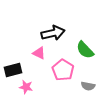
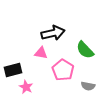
pink triangle: moved 2 px right; rotated 16 degrees counterclockwise
pink star: rotated 16 degrees clockwise
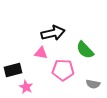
pink pentagon: rotated 30 degrees counterclockwise
gray semicircle: moved 5 px right, 2 px up
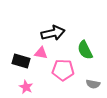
green semicircle: rotated 18 degrees clockwise
black rectangle: moved 8 px right, 9 px up; rotated 30 degrees clockwise
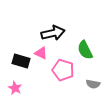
pink triangle: rotated 16 degrees clockwise
pink pentagon: rotated 15 degrees clockwise
pink star: moved 11 px left, 1 px down
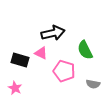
black rectangle: moved 1 px left, 1 px up
pink pentagon: moved 1 px right, 1 px down
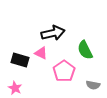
pink pentagon: rotated 20 degrees clockwise
gray semicircle: moved 1 px down
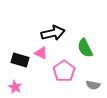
green semicircle: moved 2 px up
pink star: moved 1 px up
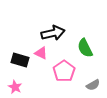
gray semicircle: rotated 40 degrees counterclockwise
